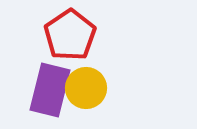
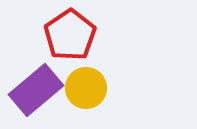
purple rectangle: moved 14 px left; rotated 36 degrees clockwise
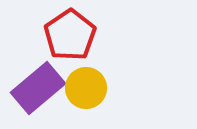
purple rectangle: moved 2 px right, 2 px up
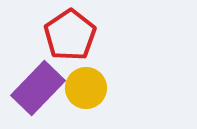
purple rectangle: rotated 6 degrees counterclockwise
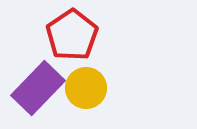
red pentagon: moved 2 px right
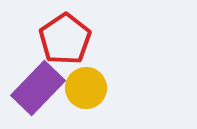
red pentagon: moved 7 px left, 4 px down
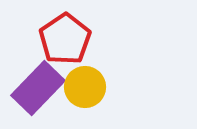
yellow circle: moved 1 px left, 1 px up
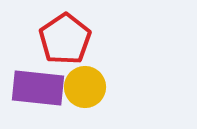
purple rectangle: rotated 52 degrees clockwise
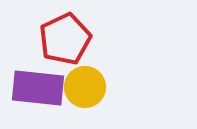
red pentagon: rotated 9 degrees clockwise
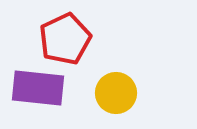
yellow circle: moved 31 px right, 6 px down
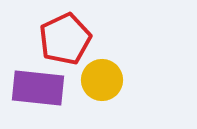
yellow circle: moved 14 px left, 13 px up
